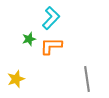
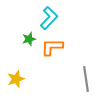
cyan L-shape: moved 2 px left
orange L-shape: moved 1 px right, 1 px down
gray line: moved 1 px left
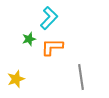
gray line: moved 5 px left, 2 px up
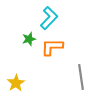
yellow star: moved 4 px down; rotated 12 degrees counterclockwise
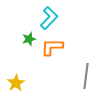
gray line: moved 5 px right, 1 px up; rotated 15 degrees clockwise
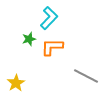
gray line: rotated 70 degrees counterclockwise
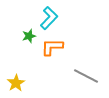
green star: moved 3 px up
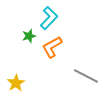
orange L-shape: rotated 30 degrees counterclockwise
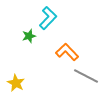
cyan L-shape: moved 1 px left
orange L-shape: moved 15 px right, 5 px down; rotated 75 degrees clockwise
yellow star: rotated 12 degrees counterclockwise
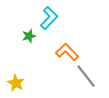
cyan L-shape: moved 1 px right
gray line: rotated 25 degrees clockwise
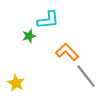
cyan L-shape: moved 1 px left, 2 px down; rotated 40 degrees clockwise
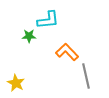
green star: rotated 16 degrees clockwise
gray line: rotated 25 degrees clockwise
